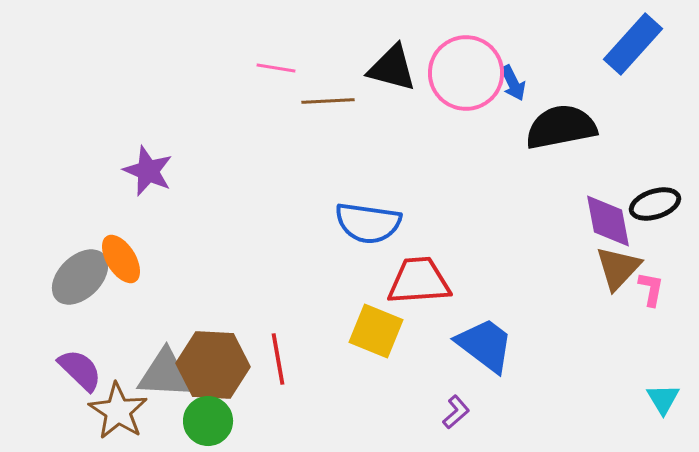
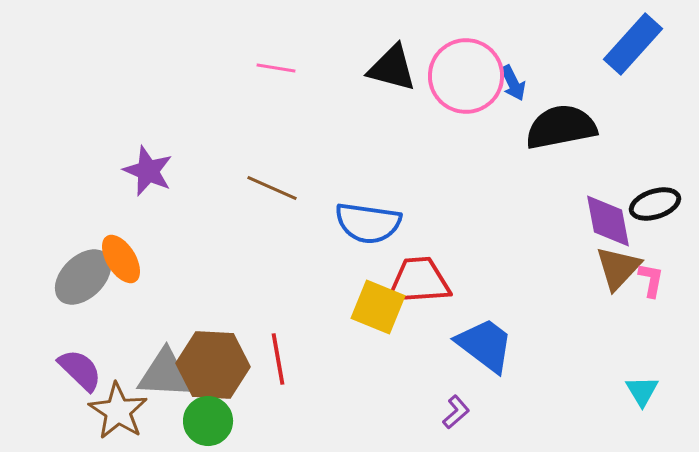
pink circle: moved 3 px down
brown line: moved 56 px left, 87 px down; rotated 27 degrees clockwise
gray ellipse: moved 3 px right
pink L-shape: moved 9 px up
yellow square: moved 2 px right, 24 px up
cyan triangle: moved 21 px left, 8 px up
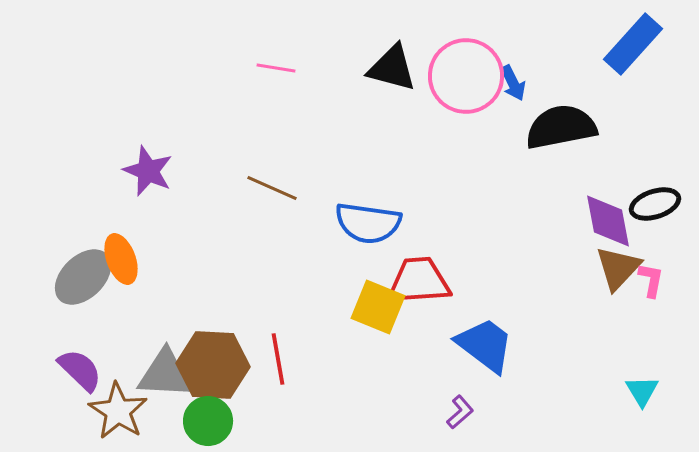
orange ellipse: rotated 12 degrees clockwise
purple L-shape: moved 4 px right
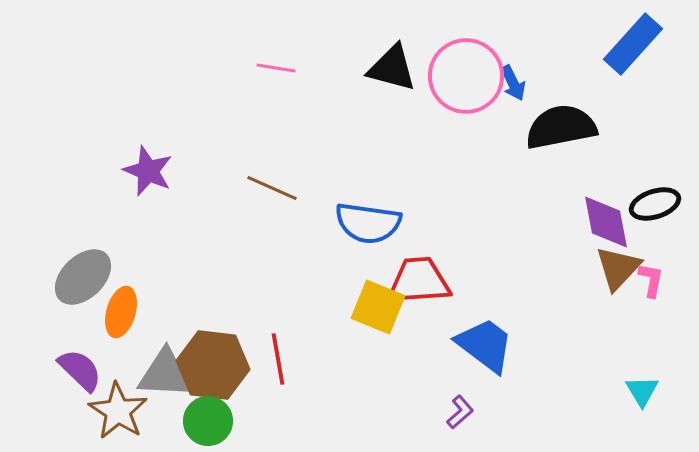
purple diamond: moved 2 px left, 1 px down
orange ellipse: moved 53 px down; rotated 36 degrees clockwise
brown hexagon: rotated 4 degrees clockwise
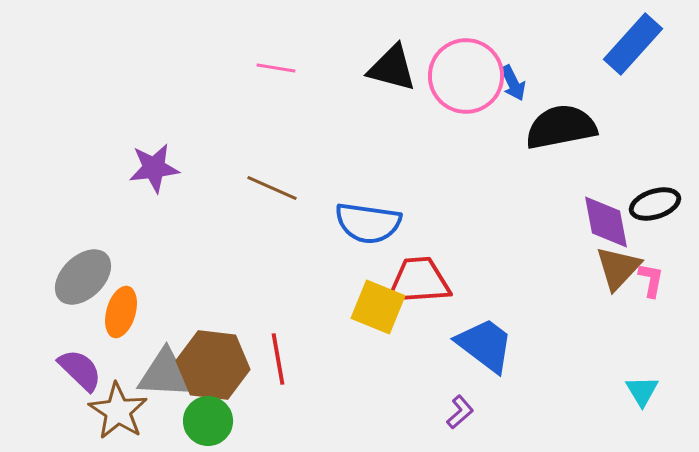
purple star: moved 6 px right, 3 px up; rotated 30 degrees counterclockwise
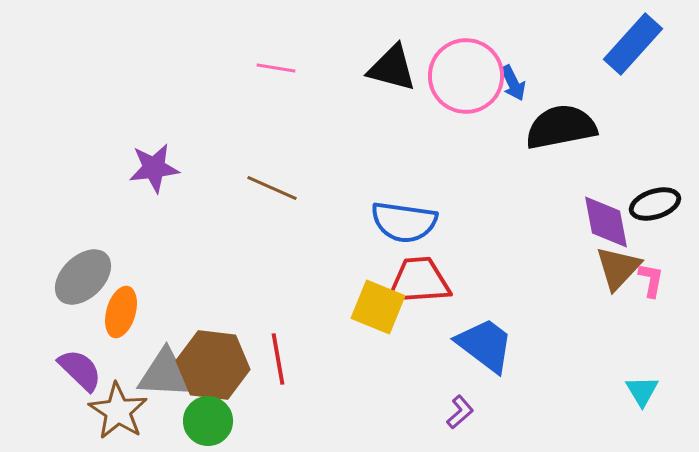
blue semicircle: moved 36 px right, 1 px up
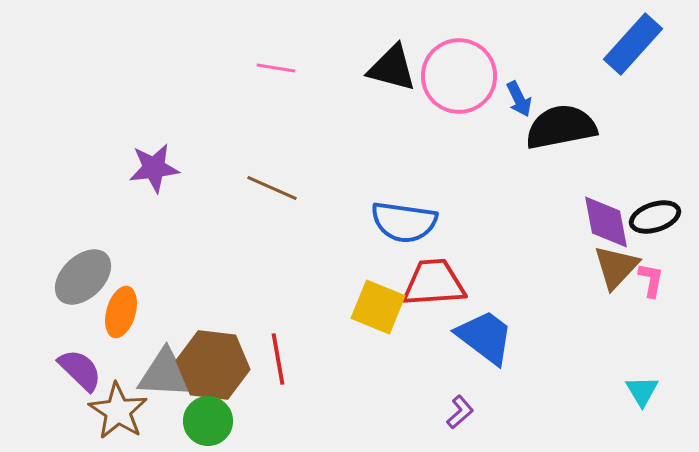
pink circle: moved 7 px left
blue arrow: moved 6 px right, 16 px down
black ellipse: moved 13 px down
brown triangle: moved 2 px left, 1 px up
red trapezoid: moved 15 px right, 2 px down
blue trapezoid: moved 8 px up
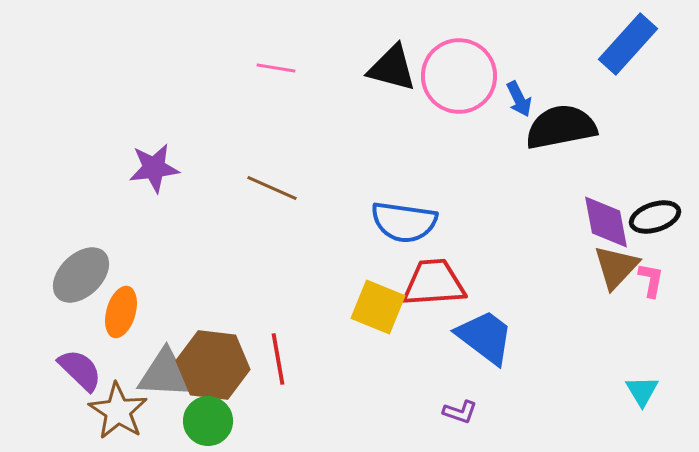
blue rectangle: moved 5 px left
gray ellipse: moved 2 px left, 2 px up
purple L-shape: rotated 60 degrees clockwise
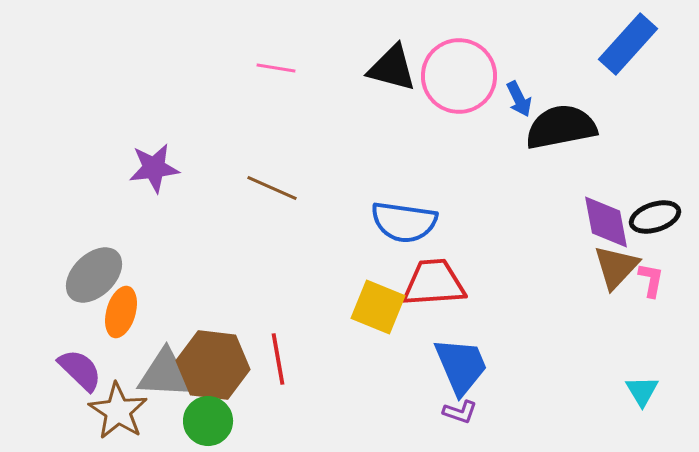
gray ellipse: moved 13 px right
blue trapezoid: moved 24 px left, 29 px down; rotated 30 degrees clockwise
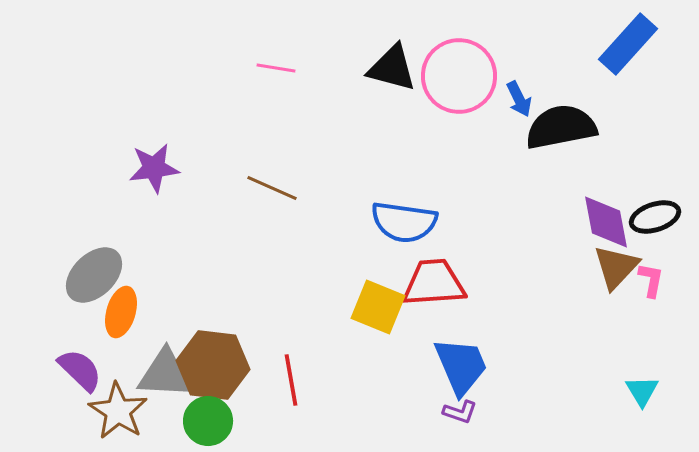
red line: moved 13 px right, 21 px down
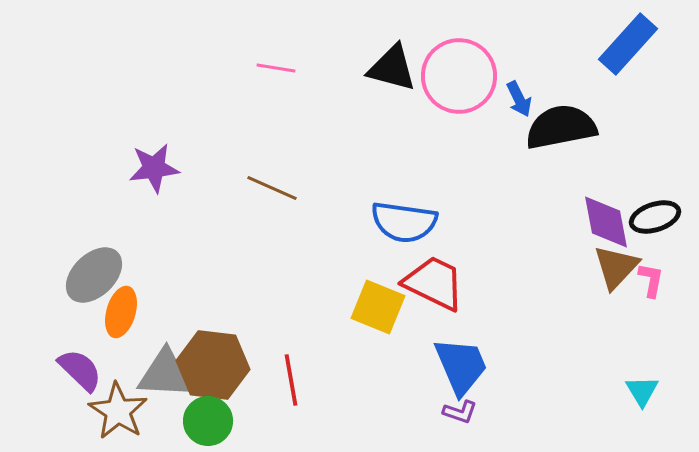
red trapezoid: rotated 30 degrees clockwise
